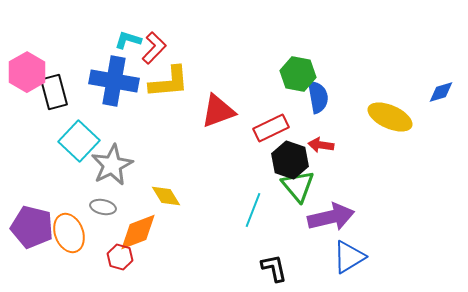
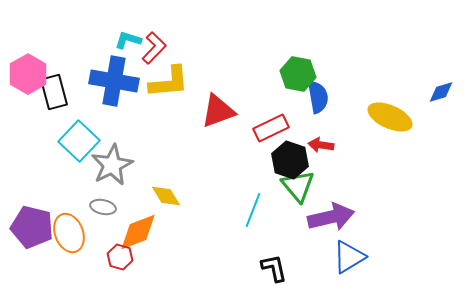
pink hexagon: moved 1 px right, 2 px down
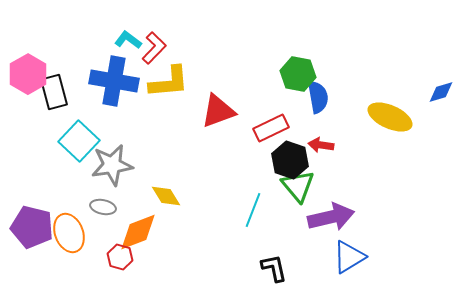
cyan L-shape: rotated 20 degrees clockwise
gray star: rotated 18 degrees clockwise
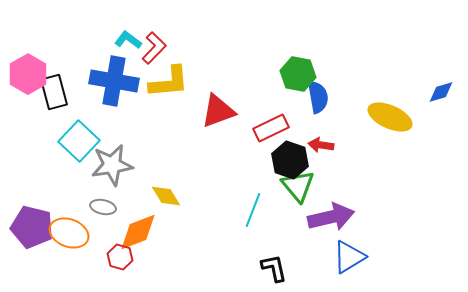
orange ellipse: rotated 48 degrees counterclockwise
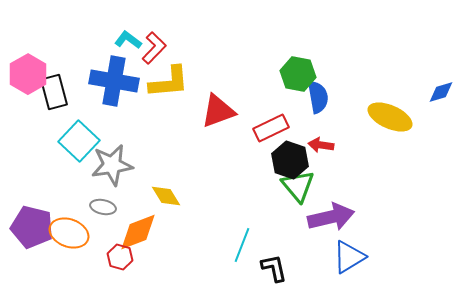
cyan line: moved 11 px left, 35 px down
